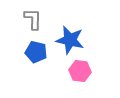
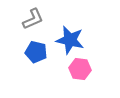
gray L-shape: rotated 65 degrees clockwise
pink hexagon: moved 2 px up
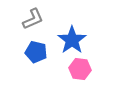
blue star: moved 2 px right; rotated 24 degrees clockwise
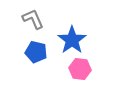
gray L-shape: rotated 90 degrees counterclockwise
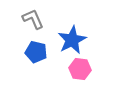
blue star: rotated 8 degrees clockwise
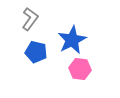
gray L-shape: moved 3 px left; rotated 60 degrees clockwise
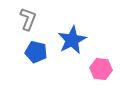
gray L-shape: moved 2 px left; rotated 15 degrees counterclockwise
pink hexagon: moved 21 px right
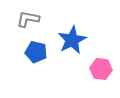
gray L-shape: rotated 100 degrees counterclockwise
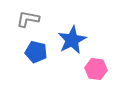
pink hexagon: moved 5 px left
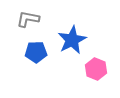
blue pentagon: rotated 15 degrees counterclockwise
pink hexagon: rotated 15 degrees clockwise
